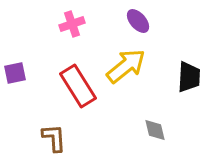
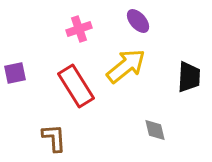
pink cross: moved 7 px right, 5 px down
red rectangle: moved 2 px left
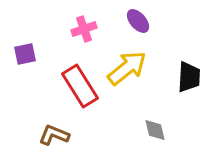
pink cross: moved 5 px right
yellow arrow: moved 1 px right, 2 px down
purple square: moved 10 px right, 19 px up
red rectangle: moved 4 px right
brown L-shape: moved 3 px up; rotated 64 degrees counterclockwise
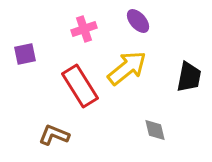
black trapezoid: rotated 8 degrees clockwise
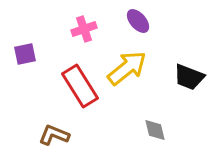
black trapezoid: rotated 100 degrees clockwise
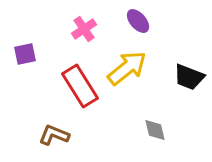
pink cross: rotated 15 degrees counterclockwise
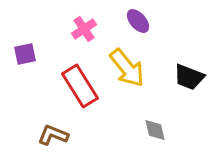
yellow arrow: rotated 90 degrees clockwise
brown L-shape: moved 1 px left
